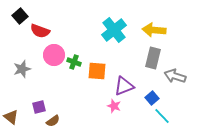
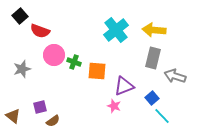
cyan cross: moved 2 px right
purple square: moved 1 px right
brown triangle: moved 2 px right, 1 px up
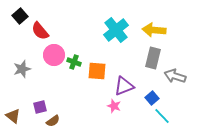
red semicircle: rotated 30 degrees clockwise
